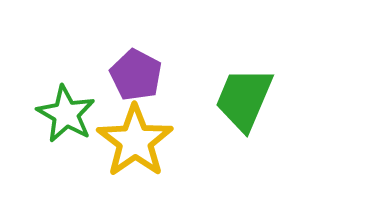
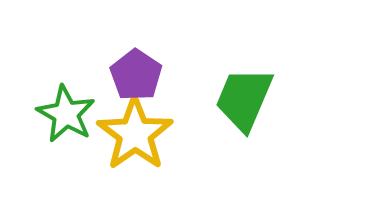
purple pentagon: rotated 6 degrees clockwise
yellow star: moved 7 px up
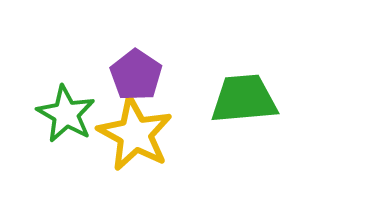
green trapezoid: rotated 62 degrees clockwise
yellow star: rotated 8 degrees counterclockwise
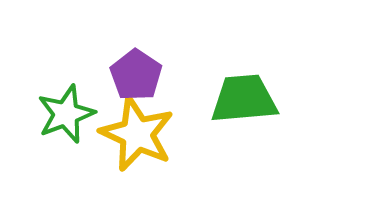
green star: rotated 22 degrees clockwise
yellow star: moved 2 px right; rotated 4 degrees counterclockwise
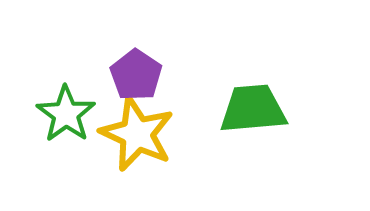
green trapezoid: moved 9 px right, 10 px down
green star: rotated 16 degrees counterclockwise
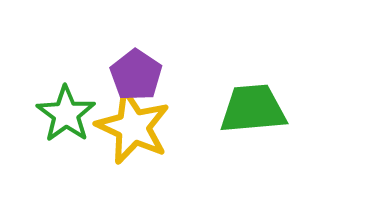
yellow star: moved 4 px left, 7 px up
